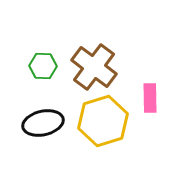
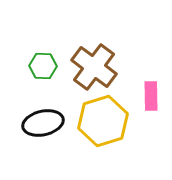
pink rectangle: moved 1 px right, 2 px up
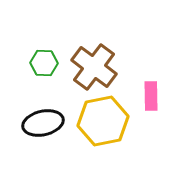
green hexagon: moved 1 px right, 3 px up
yellow hexagon: rotated 6 degrees clockwise
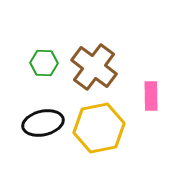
yellow hexagon: moved 4 px left, 7 px down
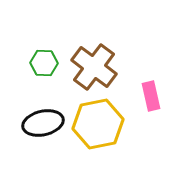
pink rectangle: rotated 12 degrees counterclockwise
yellow hexagon: moved 1 px left, 4 px up
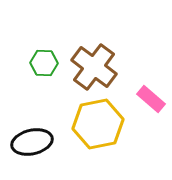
pink rectangle: moved 3 px down; rotated 36 degrees counterclockwise
black ellipse: moved 11 px left, 19 px down
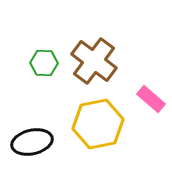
brown cross: moved 6 px up
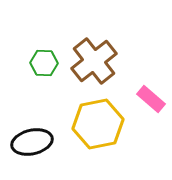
brown cross: rotated 15 degrees clockwise
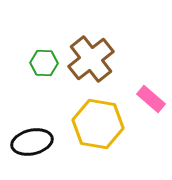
brown cross: moved 3 px left, 2 px up
yellow hexagon: rotated 21 degrees clockwise
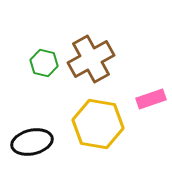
brown cross: rotated 9 degrees clockwise
green hexagon: rotated 12 degrees clockwise
pink rectangle: rotated 60 degrees counterclockwise
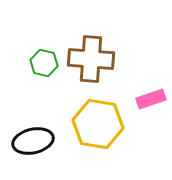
brown cross: rotated 33 degrees clockwise
black ellipse: moved 1 px right, 1 px up
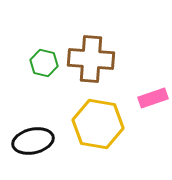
pink rectangle: moved 2 px right, 1 px up
